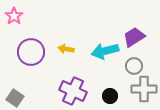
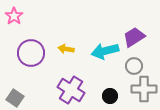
purple circle: moved 1 px down
purple cross: moved 2 px left, 1 px up; rotated 8 degrees clockwise
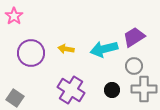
cyan arrow: moved 1 px left, 2 px up
black circle: moved 2 px right, 6 px up
